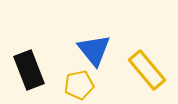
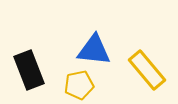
blue triangle: rotated 45 degrees counterclockwise
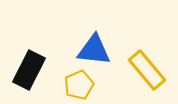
black rectangle: rotated 48 degrees clockwise
yellow pentagon: rotated 12 degrees counterclockwise
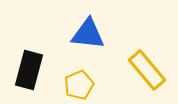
blue triangle: moved 6 px left, 16 px up
black rectangle: rotated 12 degrees counterclockwise
